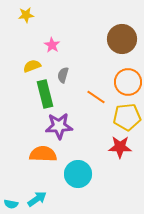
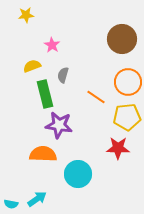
purple star: moved 1 px up; rotated 12 degrees clockwise
red star: moved 2 px left, 1 px down
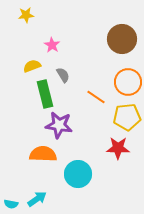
gray semicircle: rotated 133 degrees clockwise
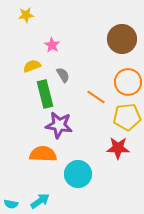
cyan arrow: moved 3 px right, 2 px down
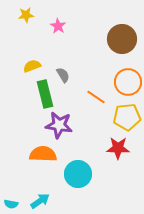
pink star: moved 6 px right, 19 px up
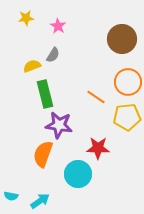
yellow star: moved 3 px down
gray semicircle: moved 10 px left, 20 px up; rotated 63 degrees clockwise
red star: moved 20 px left
orange semicircle: rotated 72 degrees counterclockwise
cyan semicircle: moved 8 px up
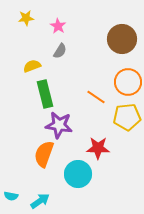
gray semicircle: moved 7 px right, 4 px up
orange semicircle: moved 1 px right
